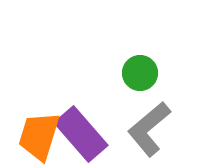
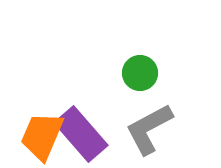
gray L-shape: rotated 12 degrees clockwise
orange trapezoid: moved 3 px right; rotated 6 degrees clockwise
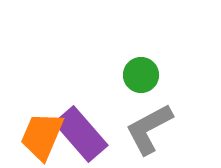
green circle: moved 1 px right, 2 px down
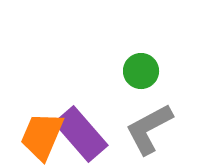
green circle: moved 4 px up
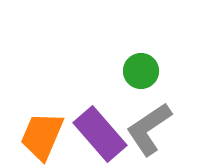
gray L-shape: rotated 6 degrees counterclockwise
purple rectangle: moved 19 px right
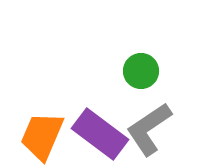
purple rectangle: rotated 12 degrees counterclockwise
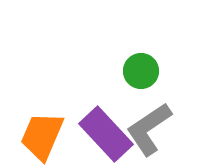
purple rectangle: moved 6 px right; rotated 10 degrees clockwise
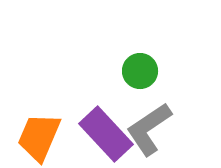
green circle: moved 1 px left
orange trapezoid: moved 3 px left, 1 px down
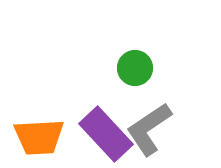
green circle: moved 5 px left, 3 px up
orange trapezoid: rotated 116 degrees counterclockwise
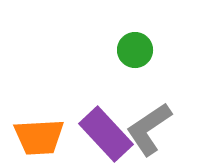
green circle: moved 18 px up
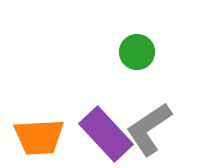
green circle: moved 2 px right, 2 px down
